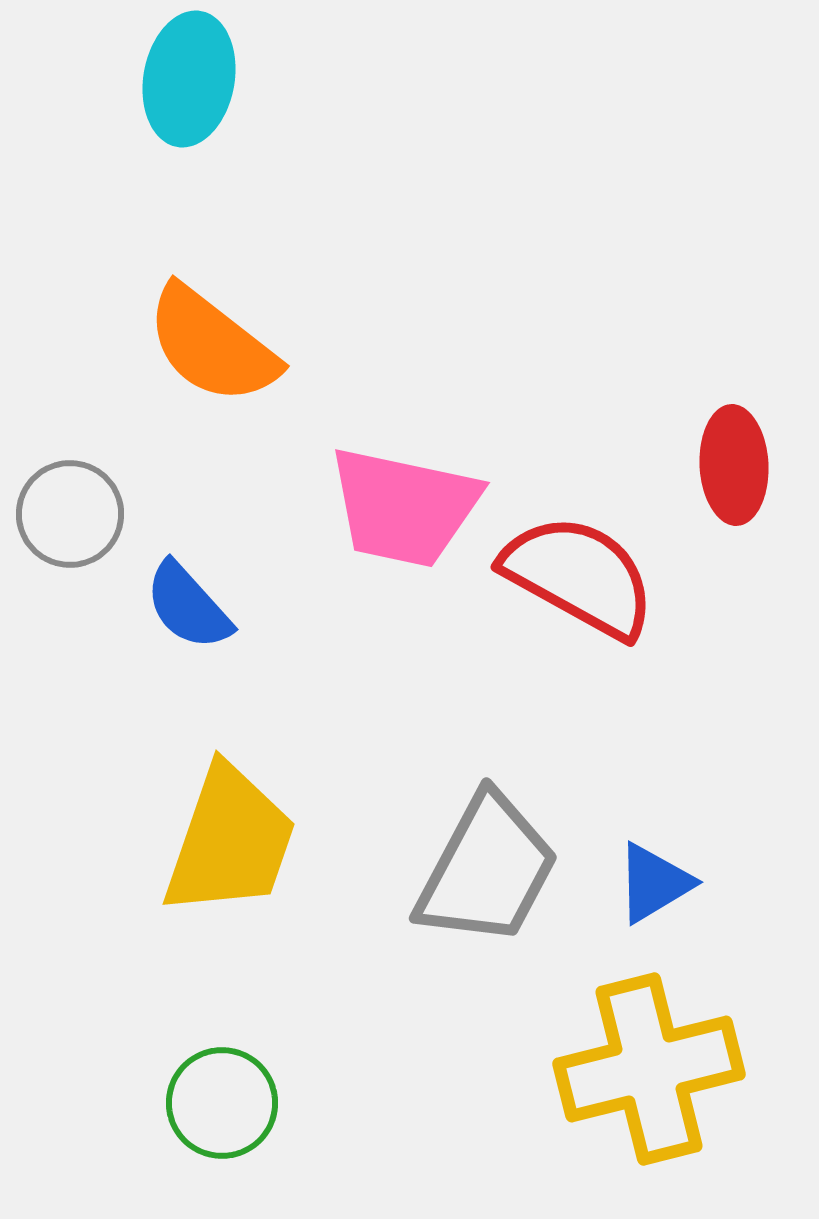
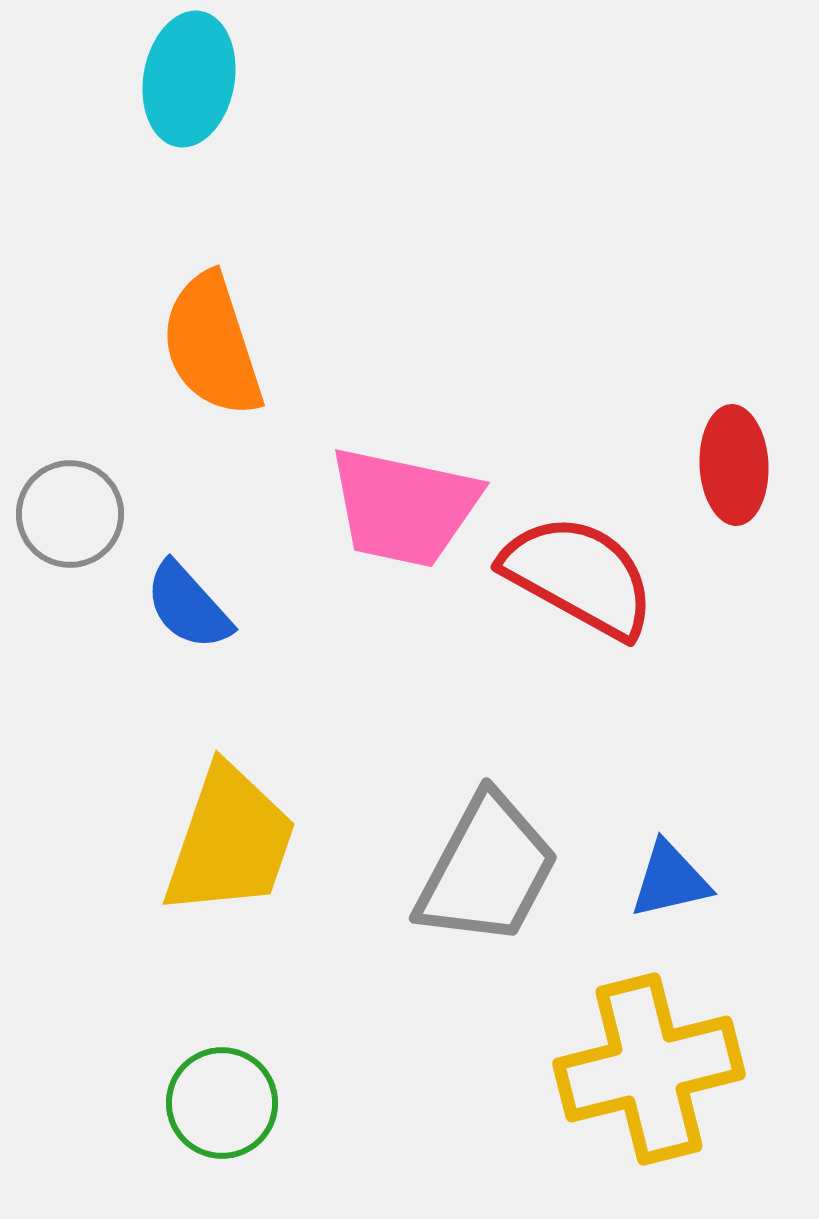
orange semicircle: rotated 34 degrees clockwise
blue triangle: moved 16 px right, 3 px up; rotated 18 degrees clockwise
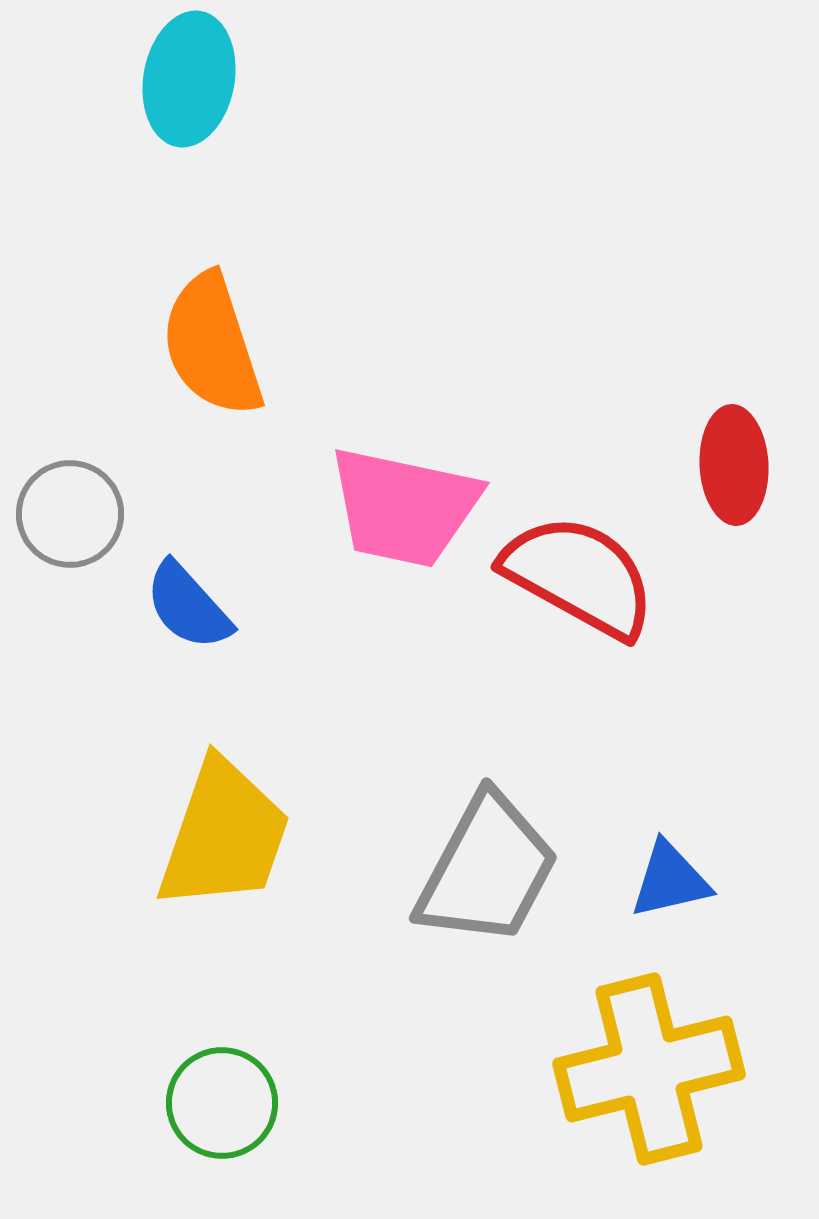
yellow trapezoid: moved 6 px left, 6 px up
